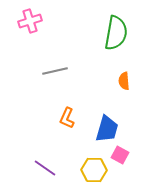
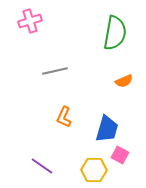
green semicircle: moved 1 px left
orange semicircle: rotated 108 degrees counterclockwise
orange L-shape: moved 3 px left, 1 px up
purple line: moved 3 px left, 2 px up
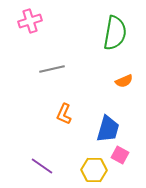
gray line: moved 3 px left, 2 px up
orange L-shape: moved 3 px up
blue trapezoid: moved 1 px right
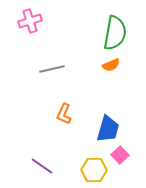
orange semicircle: moved 13 px left, 16 px up
pink square: rotated 18 degrees clockwise
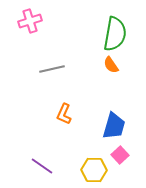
green semicircle: moved 1 px down
orange semicircle: rotated 78 degrees clockwise
blue trapezoid: moved 6 px right, 3 px up
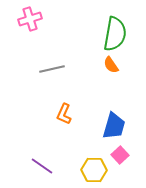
pink cross: moved 2 px up
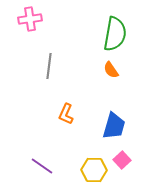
pink cross: rotated 10 degrees clockwise
orange semicircle: moved 5 px down
gray line: moved 3 px left, 3 px up; rotated 70 degrees counterclockwise
orange L-shape: moved 2 px right
pink square: moved 2 px right, 5 px down
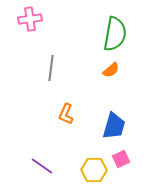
gray line: moved 2 px right, 2 px down
orange semicircle: rotated 96 degrees counterclockwise
pink square: moved 1 px left, 1 px up; rotated 18 degrees clockwise
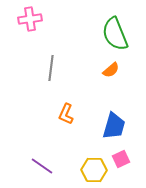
green semicircle: rotated 148 degrees clockwise
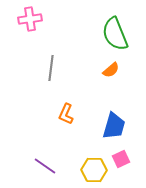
purple line: moved 3 px right
